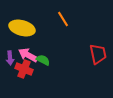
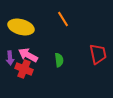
yellow ellipse: moved 1 px left, 1 px up
green semicircle: moved 16 px right; rotated 56 degrees clockwise
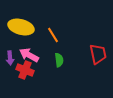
orange line: moved 10 px left, 16 px down
pink arrow: moved 1 px right
red cross: moved 1 px right, 1 px down
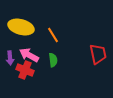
green semicircle: moved 6 px left
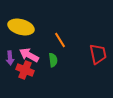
orange line: moved 7 px right, 5 px down
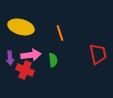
orange line: moved 7 px up; rotated 14 degrees clockwise
pink arrow: moved 2 px right; rotated 144 degrees clockwise
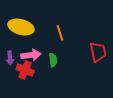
red trapezoid: moved 2 px up
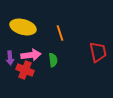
yellow ellipse: moved 2 px right
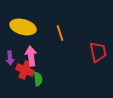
pink arrow: moved 1 px down; rotated 90 degrees counterclockwise
green semicircle: moved 15 px left, 19 px down
